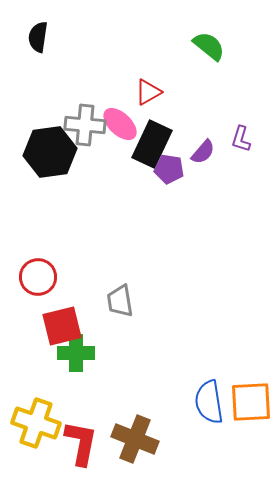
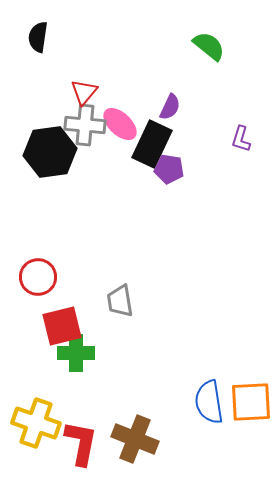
red triangle: moved 64 px left; rotated 20 degrees counterclockwise
purple semicircle: moved 33 px left, 45 px up; rotated 16 degrees counterclockwise
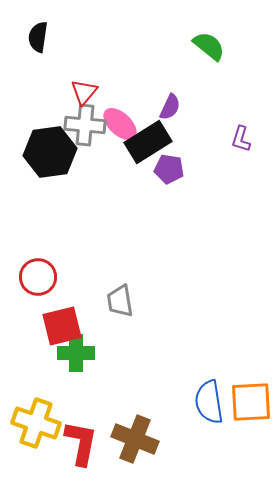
black rectangle: moved 4 px left, 2 px up; rotated 33 degrees clockwise
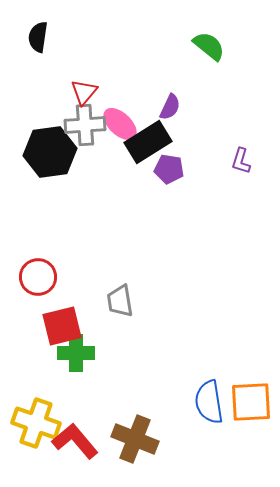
gray cross: rotated 9 degrees counterclockwise
purple L-shape: moved 22 px down
red L-shape: moved 6 px left, 2 px up; rotated 51 degrees counterclockwise
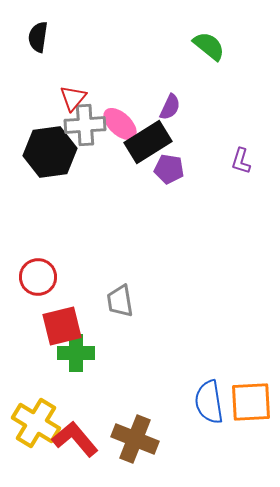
red triangle: moved 11 px left, 6 px down
yellow cross: rotated 12 degrees clockwise
red L-shape: moved 2 px up
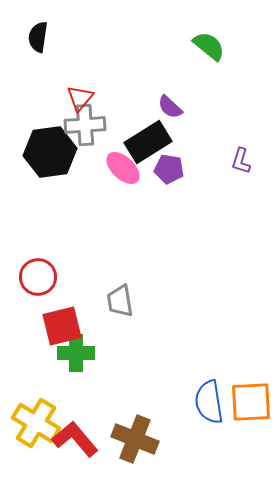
red triangle: moved 7 px right
purple semicircle: rotated 108 degrees clockwise
pink ellipse: moved 3 px right, 44 px down
